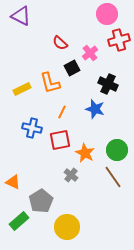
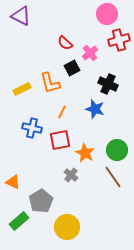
red semicircle: moved 5 px right
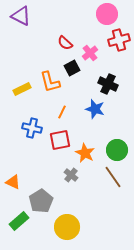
orange L-shape: moved 1 px up
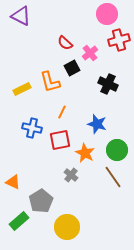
blue star: moved 2 px right, 15 px down
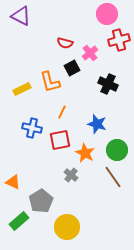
red semicircle: rotated 28 degrees counterclockwise
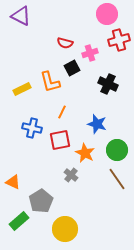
pink cross: rotated 21 degrees clockwise
brown line: moved 4 px right, 2 px down
yellow circle: moved 2 px left, 2 px down
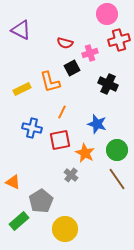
purple triangle: moved 14 px down
